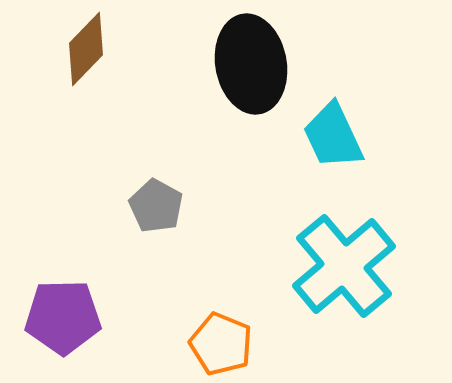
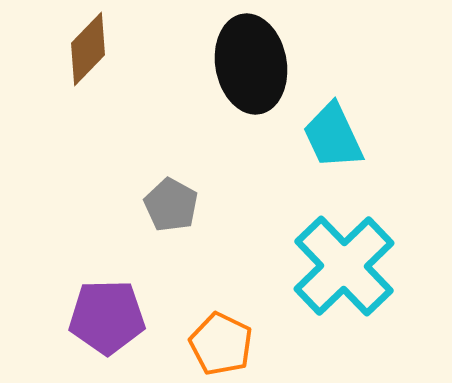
brown diamond: moved 2 px right
gray pentagon: moved 15 px right, 1 px up
cyan cross: rotated 4 degrees counterclockwise
purple pentagon: moved 44 px right
orange pentagon: rotated 4 degrees clockwise
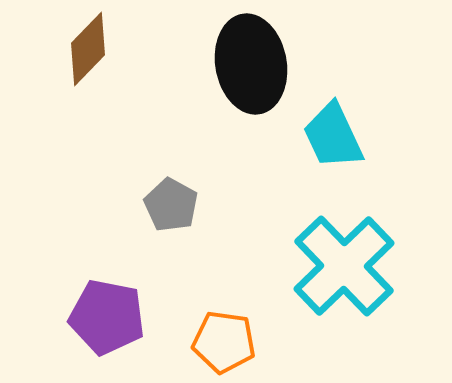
purple pentagon: rotated 12 degrees clockwise
orange pentagon: moved 3 px right, 2 px up; rotated 18 degrees counterclockwise
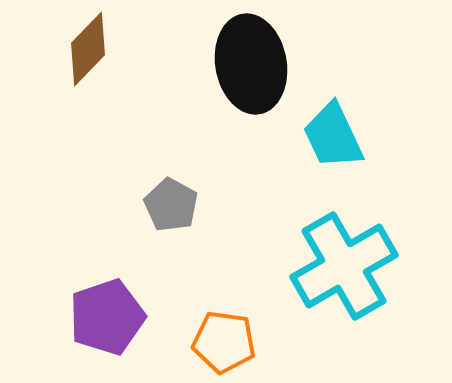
cyan cross: rotated 14 degrees clockwise
purple pentagon: rotated 30 degrees counterclockwise
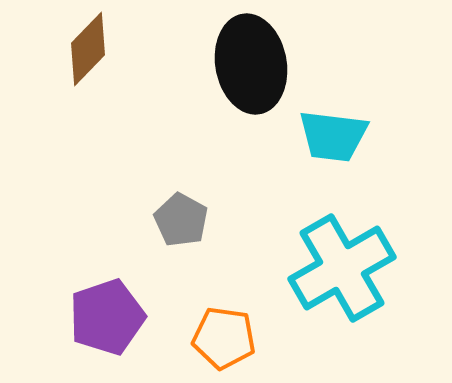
cyan trapezoid: rotated 58 degrees counterclockwise
gray pentagon: moved 10 px right, 15 px down
cyan cross: moved 2 px left, 2 px down
orange pentagon: moved 4 px up
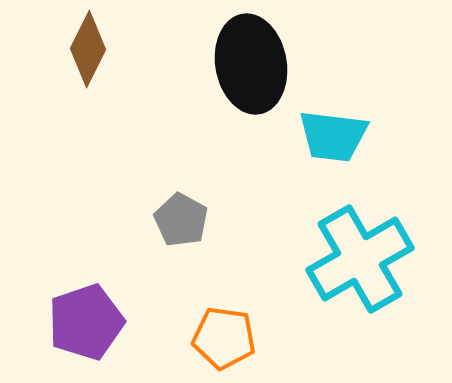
brown diamond: rotated 18 degrees counterclockwise
cyan cross: moved 18 px right, 9 px up
purple pentagon: moved 21 px left, 5 px down
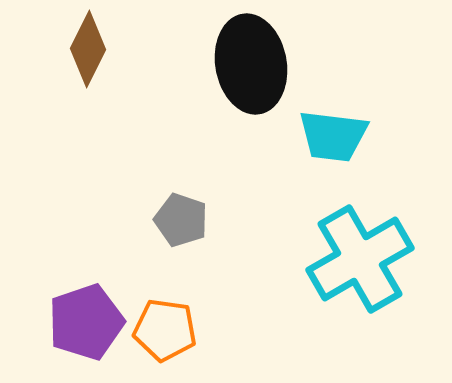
gray pentagon: rotated 10 degrees counterclockwise
orange pentagon: moved 59 px left, 8 px up
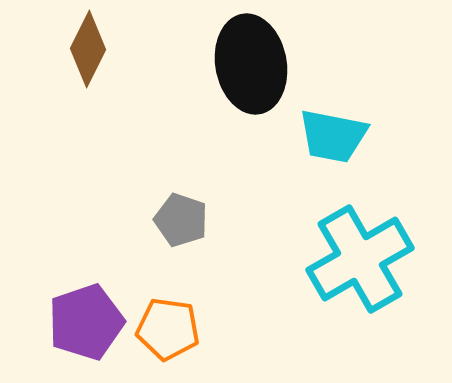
cyan trapezoid: rotated 4 degrees clockwise
orange pentagon: moved 3 px right, 1 px up
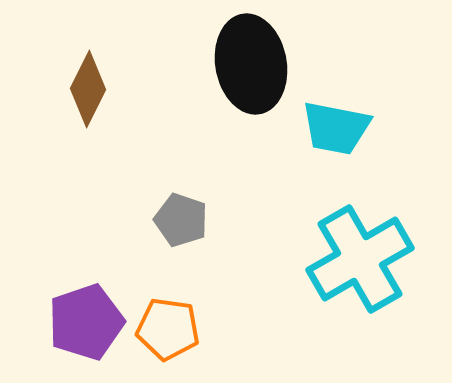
brown diamond: moved 40 px down
cyan trapezoid: moved 3 px right, 8 px up
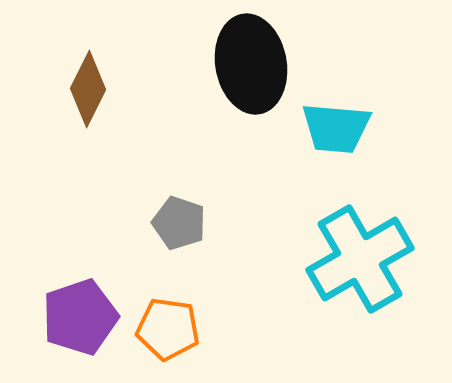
cyan trapezoid: rotated 6 degrees counterclockwise
gray pentagon: moved 2 px left, 3 px down
purple pentagon: moved 6 px left, 5 px up
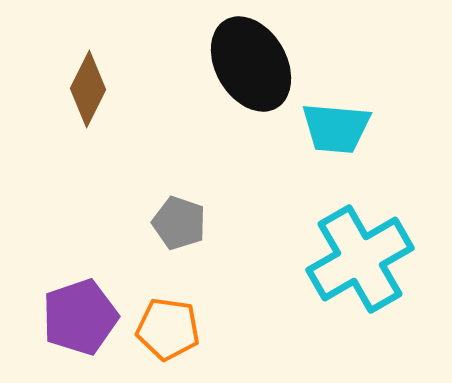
black ellipse: rotated 20 degrees counterclockwise
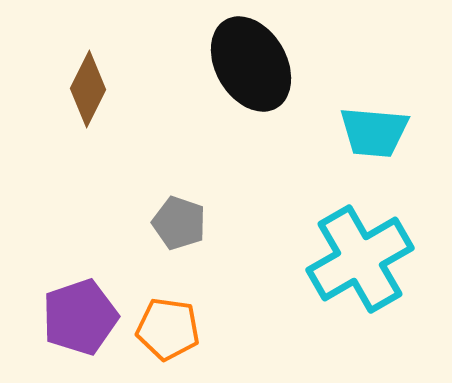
cyan trapezoid: moved 38 px right, 4 px down
